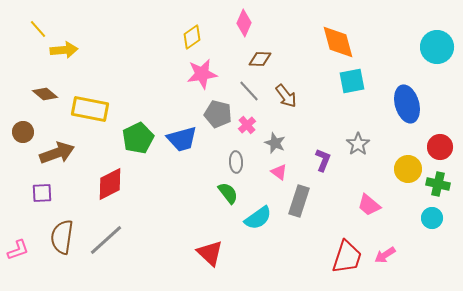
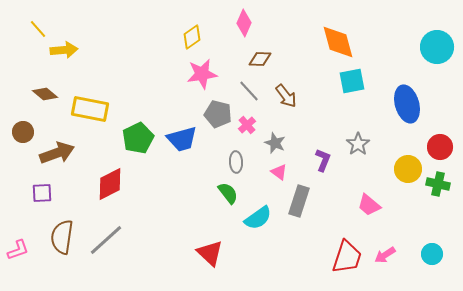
cyan circle at (432, 218): moved 36 px down
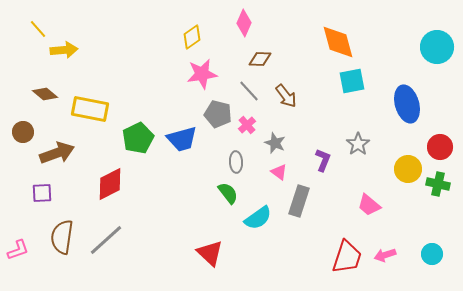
pink arrow at (385, 255): rotated 15 degrees clockwise
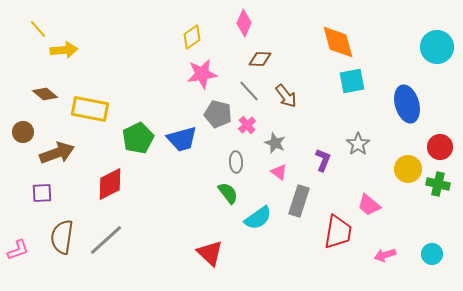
red trapezoid at (347, 257): moved 9 px left, 25 px up; rotated 9 degrees counterclockwise
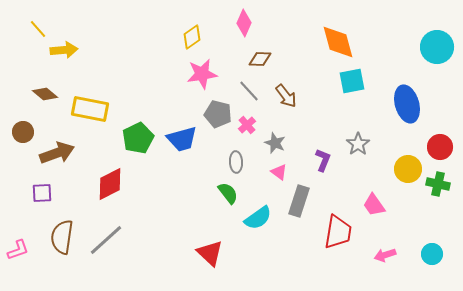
pink trapezoid at (369, 205): moved 5 px right; rotated 15 degrees clockwise
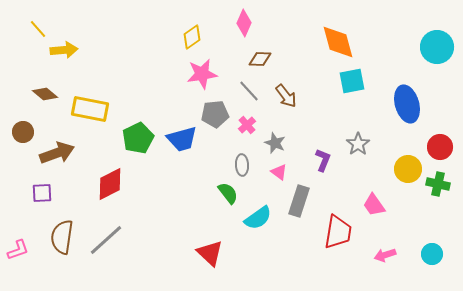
gray pentagon at (218, 114): moved 3 px left; rotated 20 degrees counterclockwise
gray ellipse at (236, 162): moved 6 px right, 3 px down
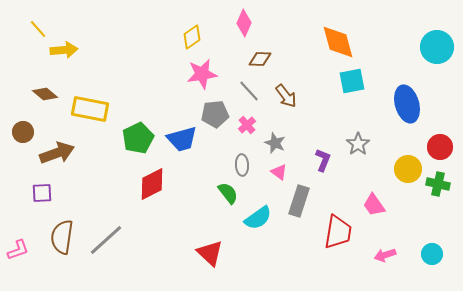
red diamond at (110, 184): moved 42 px right
